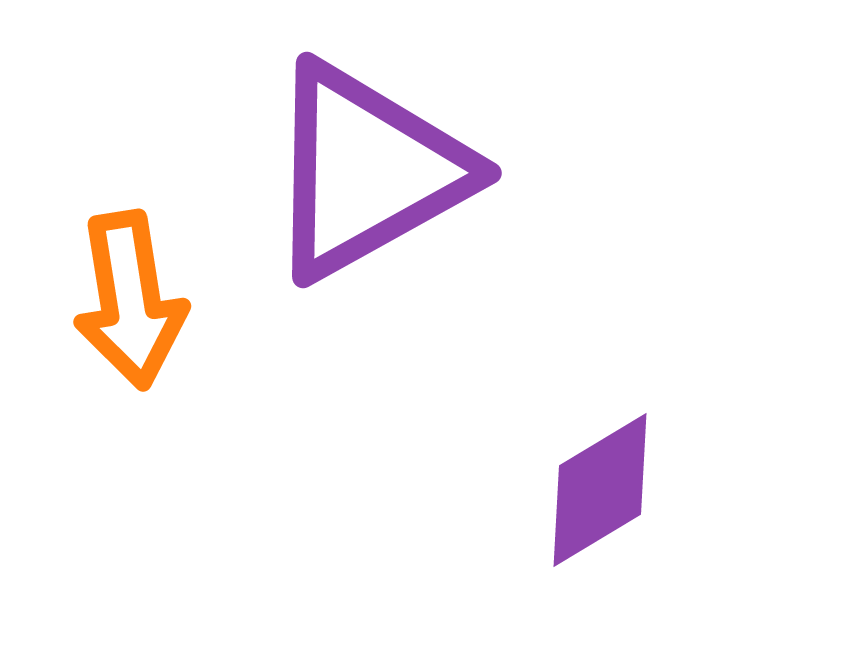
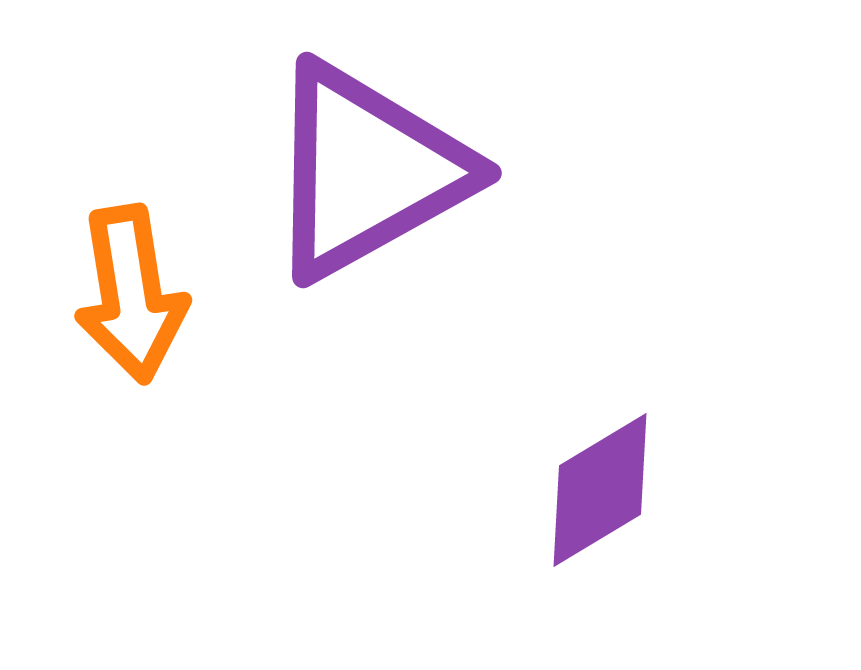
orange arrow: moved 1 px right, 6 px up
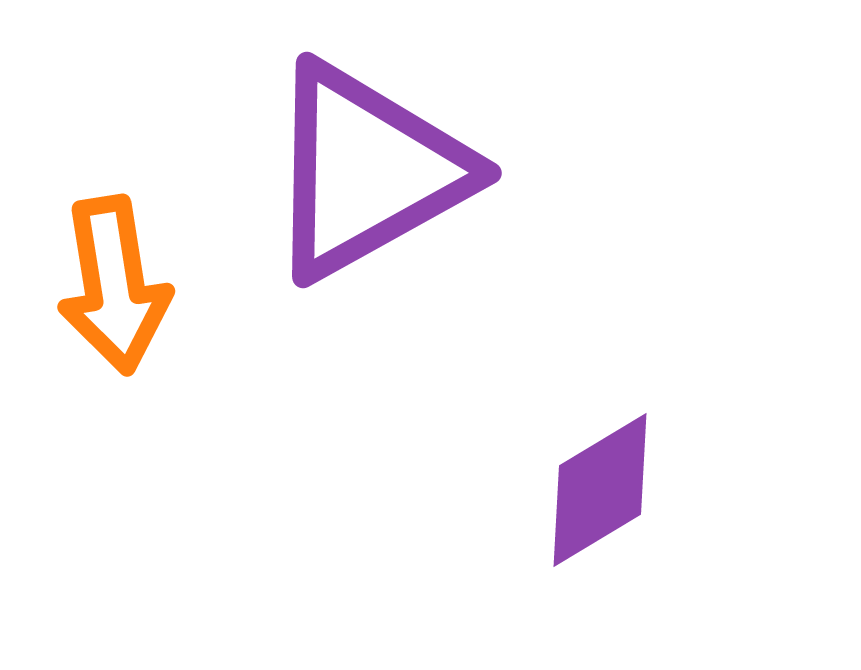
orange arrow: moved 17 px left, 9 px up
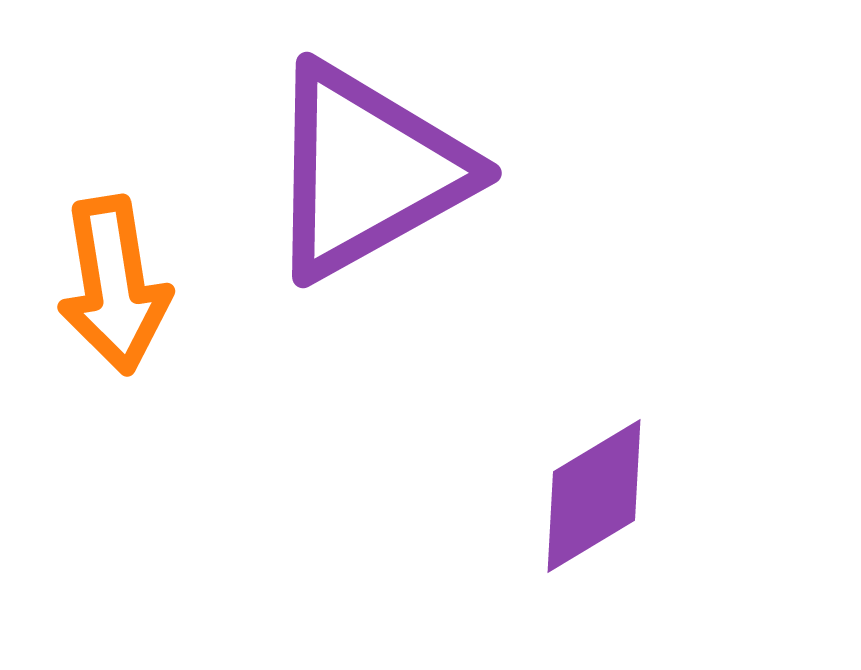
purple diamond: moved 6 px left, 6 px down
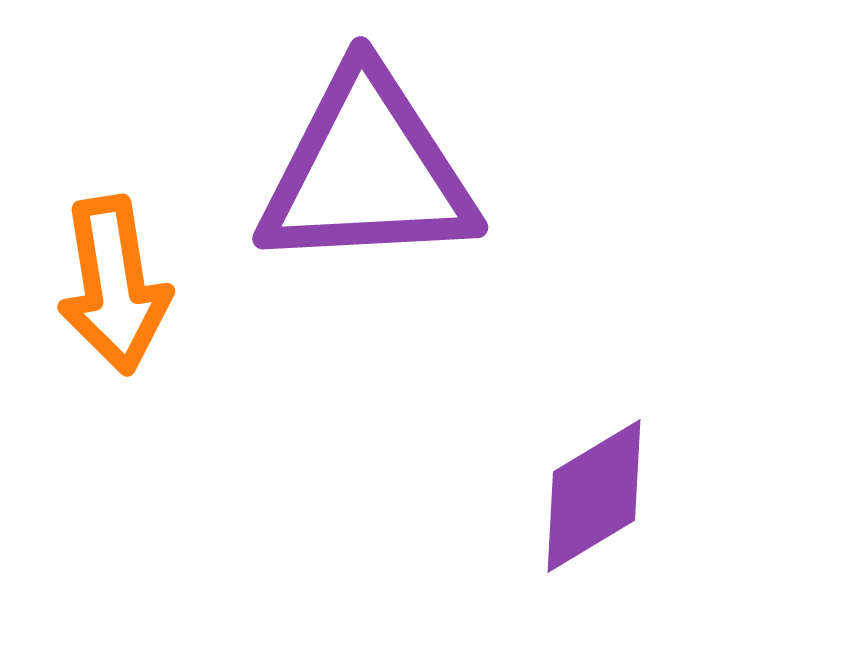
purple triangle: rotated 26 degrees clockwise
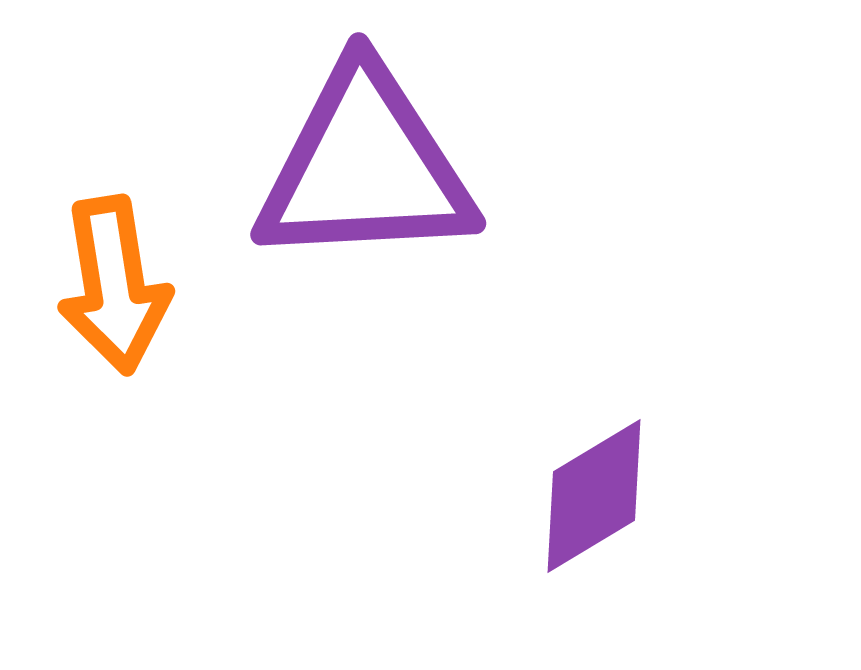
purple triangle: moved 2 px left, 4 px up
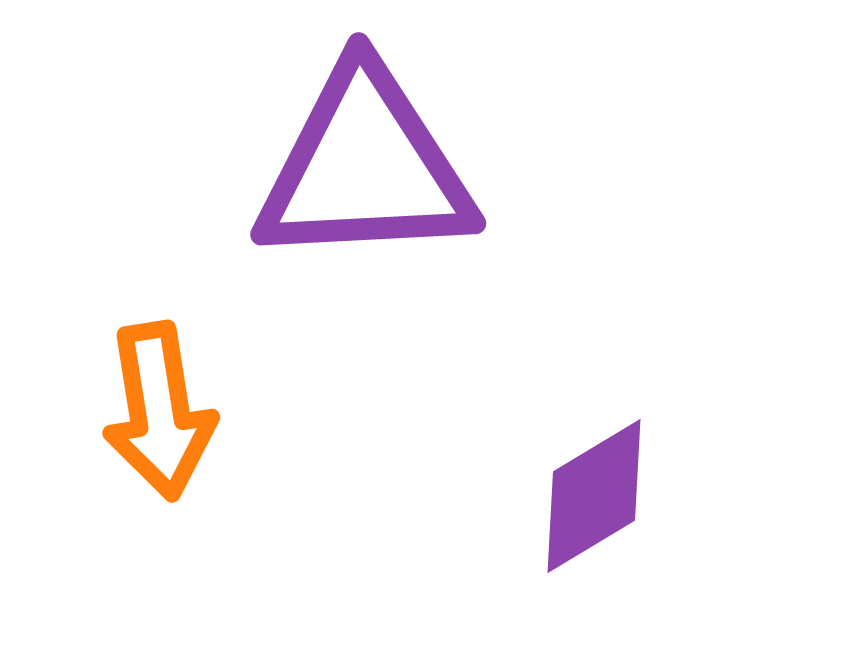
orange arrow: moved 45 px right, 126 px down
